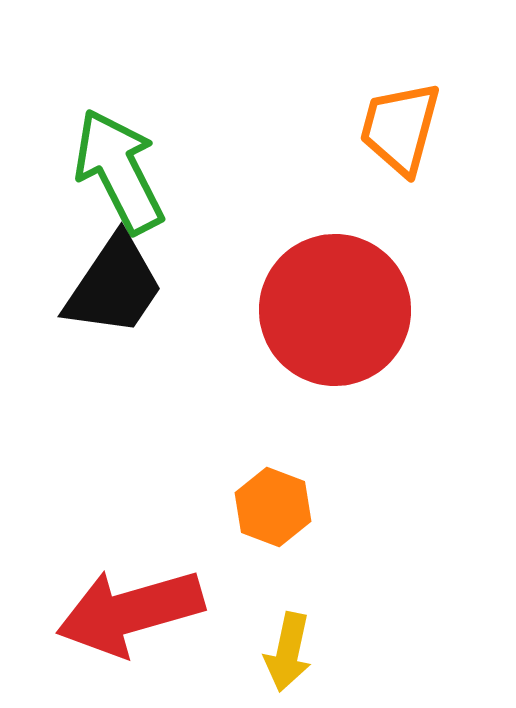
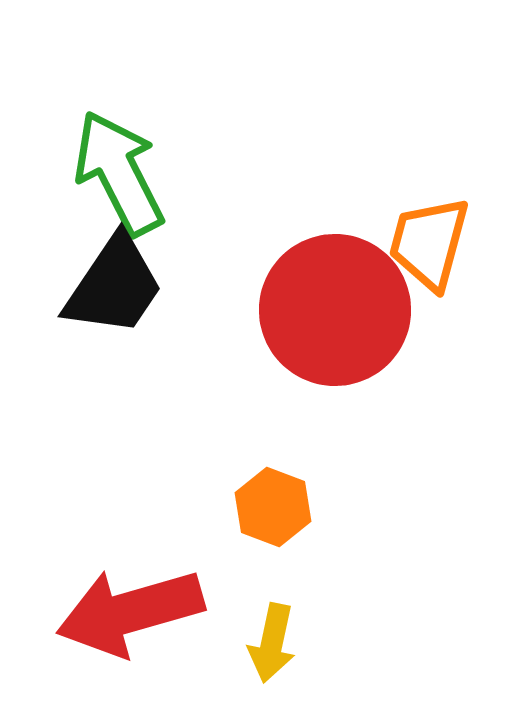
orange trapezoid: moved 29 px right, 115 px down
green arrow: moved 2 px down
yellow arrow: moved 16 px left, 9 px up
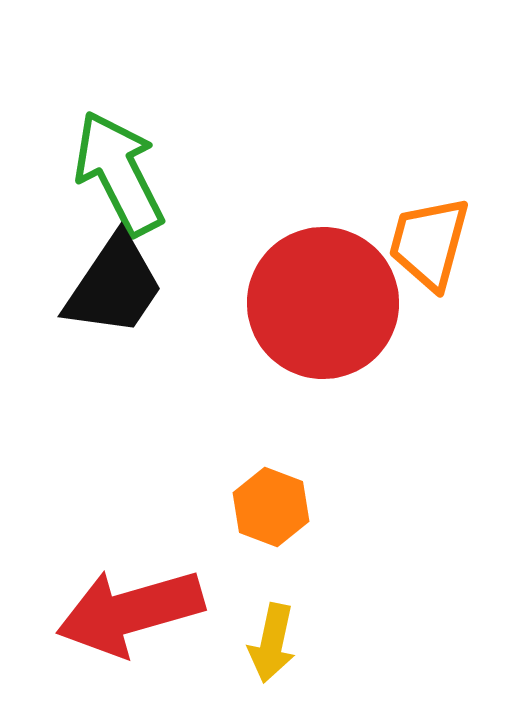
red circle: moved 12 px left, 7 px up
orange hexagon: moved 2 px left
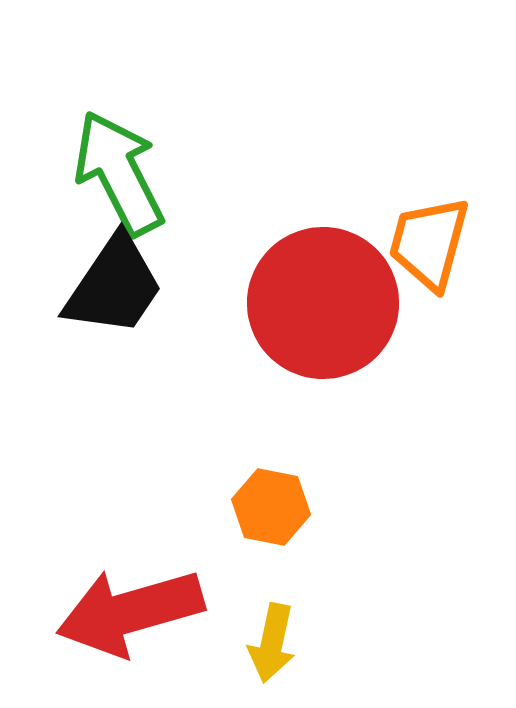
orange hexagon: rotated 10 degrees counterclockwise
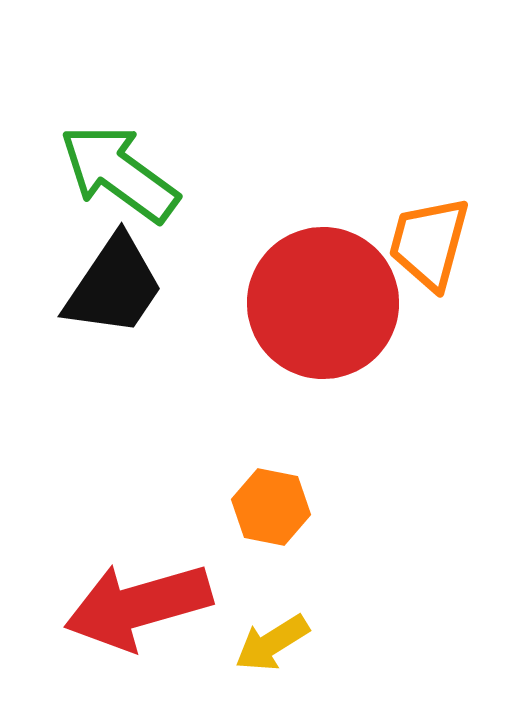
green arrow: rotated 27 degrees counterclockwise
red arrow: moved 8 px right, 6 px up
yellow arrow: rotated 46 degrees clockwise
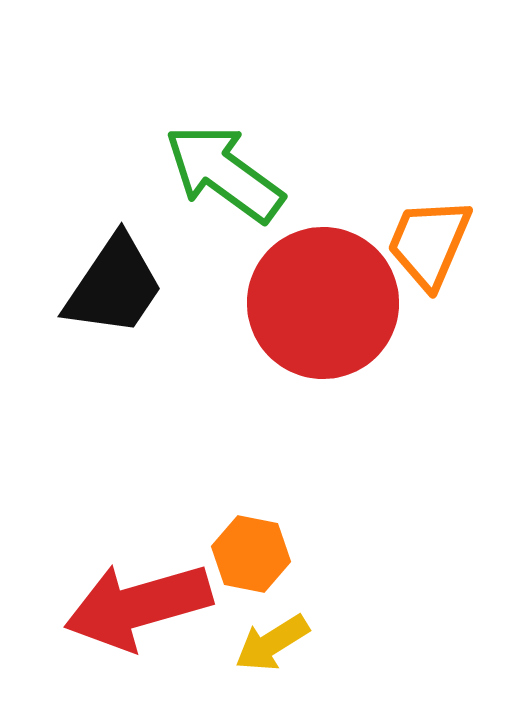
green arrow: moved 105 px right
orange trapezoid: rotated 8 degrees clockwise
orange hexagon: moved 20 px left, 47 px down
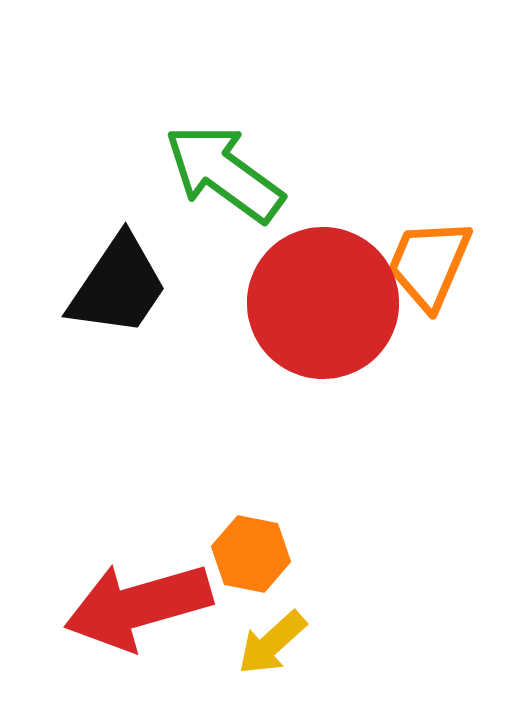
orange trapezoid: moved 21 px down
black trapezoid: moved 4 px right
yellow arrow: rotated 10 degrees counterclockwise
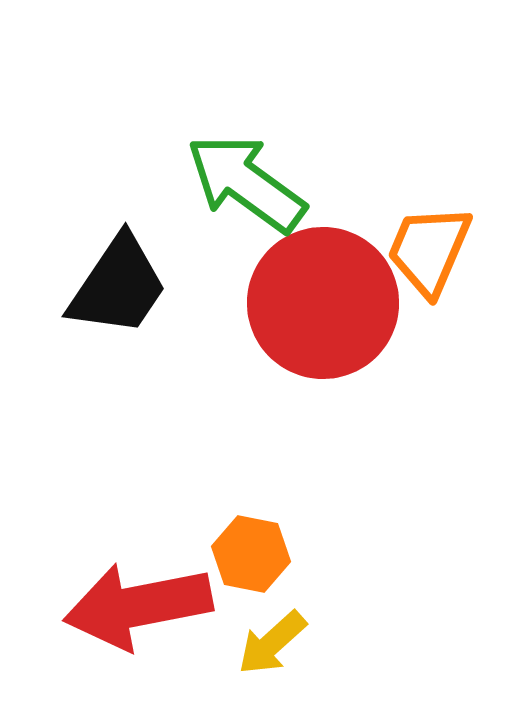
green arrow: moved 22 px right, 10 px down
orange trapezoid: moved 14 px up
red arrow: rotated 5 degrees clockwise
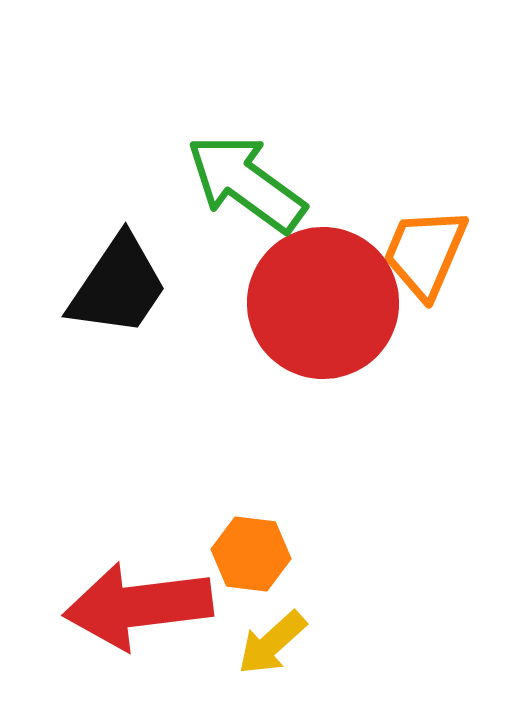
orange trapezoid: moved 4 px left, 3 px down
orange hexagon: rotated 4 degrees counterclockwise
red arrow: rotated 4 degrees clockwise
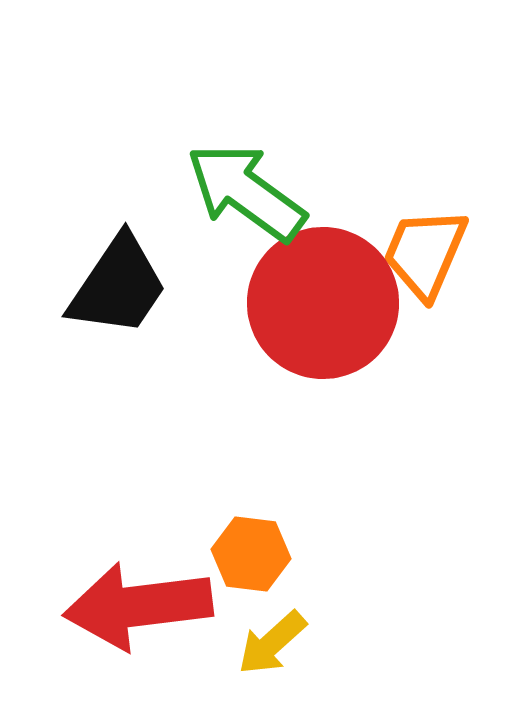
green arrow: moved 9 px down
